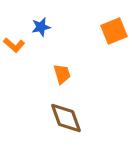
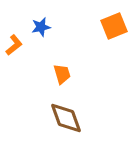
orange square: moved 5 px up
orange L-shape: rotated 80 degrees counterclockwise
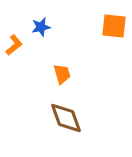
orange square: rotated 28 degrees clockwise
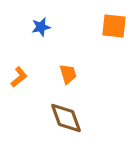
orange L-shape: moved 5 px right, 32 px down
orange trapezoid: moved 6 px right
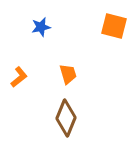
orange square: rotated 8 degrees clockwise
brown diamond: rotated 42 degrees clockwise
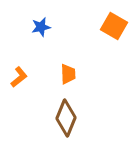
orange square: rotated 16 degrees clockwise
orange trapezoid: rotated 15 degrees clockwise
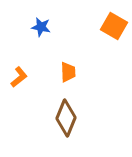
blue star: rotated 24 degrees clockwise
orange trapezoid: moved 2 px up
